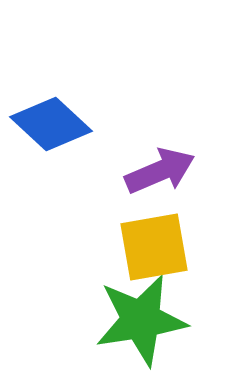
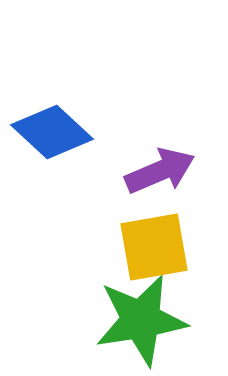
blue diamond: moved 1 px right, 8 px down
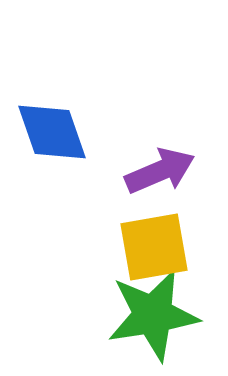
blue diamond: rotated 28 degrees clockwise
green star: moved 12 px right, 5 px up
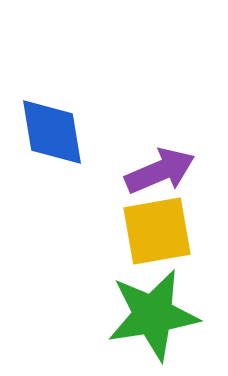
blue diamond: rotated 10 degrees clockwise
yellow square: moved 3 px right, 16 px up
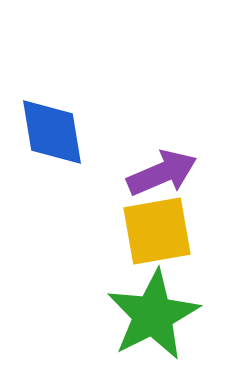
purple arrow: moved 2 px right, 2 px down
green star: rotated 18 degrees counterclockwise
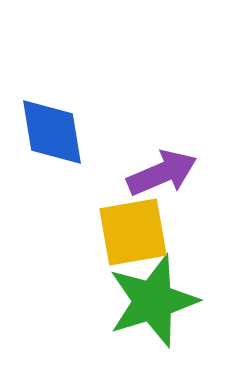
yellow square: moved 24 px left, 1 px down
green star: moved 14 px up; rotated 10 degrees clockwise
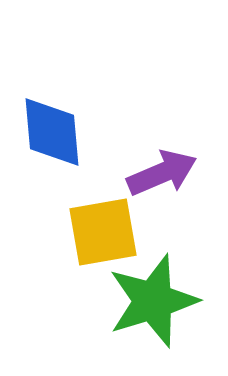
blue diamond: rotated 4 degrees clockwise
yellow square: moved 30 px left
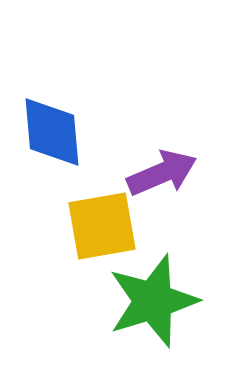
yellow square: moved 1 px left, 6 px up
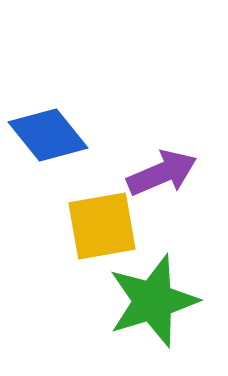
blue diamond: moved 4 px left, 3 px down; rotated 34 degrees counterclockwise
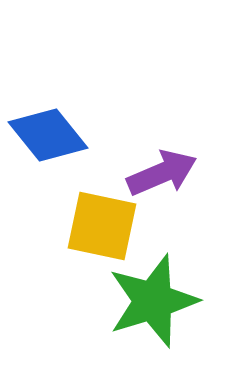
yellow square: rotated 22 degrees clockwise
